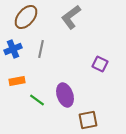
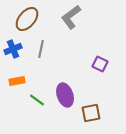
brown ellipse: moved 1 px right, 2 px down
brown square: moved 3 px right, 7 px up
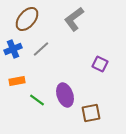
gray L-shape: moved 3 px right, 2 px down
gray line: rotated 36 degrees clockwise
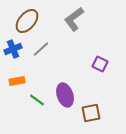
brown ellipse: moved 2 px down
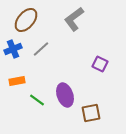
brown ellipse: moved 1 px left, 1 px up
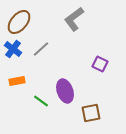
brown ellipse: moved 7 px left, 2 px down
blue cross: rotated 30 degrees counterclockwise
purple ellipse: moved 4 px up
green line: moved 4 px right, 1 px down
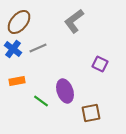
gray L-shape: moved 2 px down
gray line: moved 3 px left, 1 px up; rotated 18 degrees clockwise
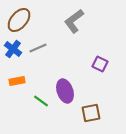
brown ellipse: moved 2 px up
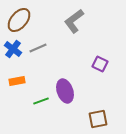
green line: rotated 56 degrees counterclockwise
brown square: moved 7 px right, 6 px down
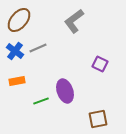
blue cross: moved 2 px right, 2 px down
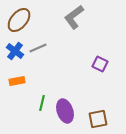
gray L-shape: moved 4 px up
purple ellipse: moved 20 px down
green line: moved 1 px right, 2 px down; rotated 56 degrees counterclockwise
